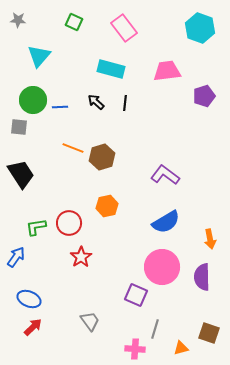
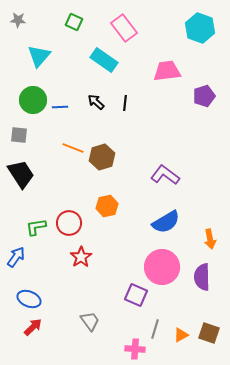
cyan rectangle: moved 7 px left, 9 px up; rotated 20 degrees clockwise
gray square: moved 8 px down
orange triangle: moved 13 px up; rotated 14 degrees counterclockwise
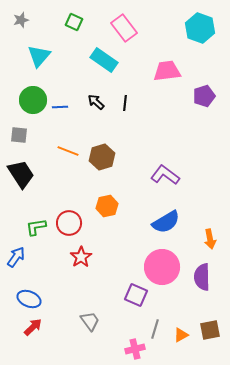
gray star: moved 3 px right; rotated 21 degrees counterclockwise
orange line: moved 5 px left, 3 px down
brown square: moved 1 px right, 3 px up; rotated 30 degrees counterclockwise
pink cross: rotated 18 degrees counterclockwise
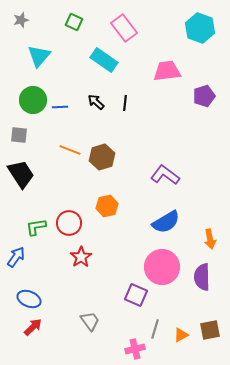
orange line: moved 2 px right, 1 px up
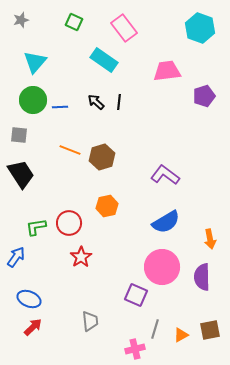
cyan triangle: moved 4 px left, 6 px down
black line: moved 6 px left, 1 px up
gray trapezoid: rotated 30 degrees clockwise
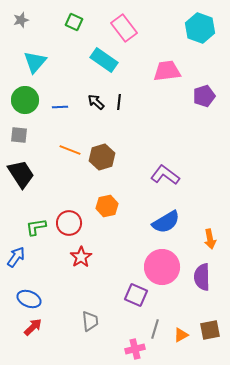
green circle: moved 8 px left
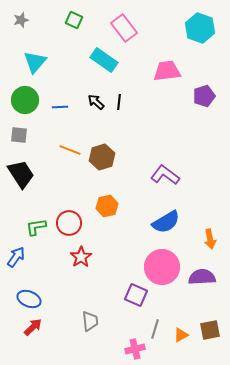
green square: moved 2 px up
purple semicircle: rotated 88 degrees clockwise
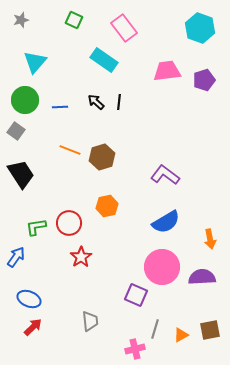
purple pentagon: moved 16 px up
gray square: moved 3 px left, 4 px up; rotated 30 degrees clockwise
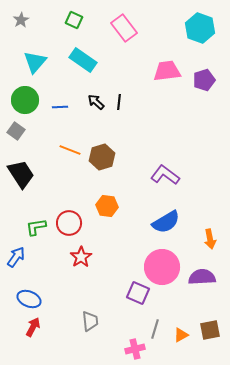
gray star: rotated 14 degrees counterclockwise
cyan rectangle: moved 21 px left
orange hexagon: rotated 20 degrees clockwise
purple square: moved 2 px right, 2 px up
red arrow: rotated 18 degrees counterclockwise
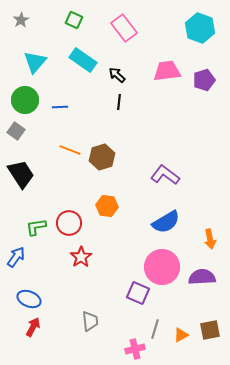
black arrow: moved 21 px right, 27 px up
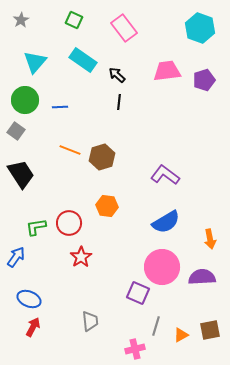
gray line: moved 1 px right, 3 px up
